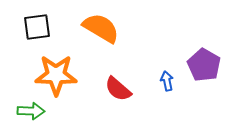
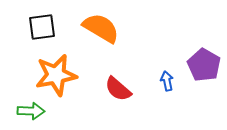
black square: moved 5 px right
orange star: rotated 12 degrees counterclockwise
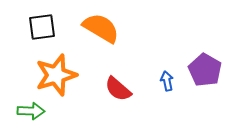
purple pentagon: moved 1 px right, 5 px down
orange star: rotated 6 degrees counterclockwise
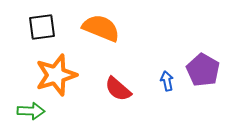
orange semicircle: rotated 9 degrees counterclockwise
purple pentagon: moved 2 px left
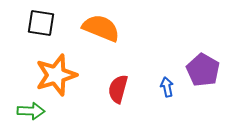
black square: moved 1 px left, 4 px up; rotated 16 degrees clockwise
blue arrow: moved 6 px down
red semicircle: rotated 64 degrees clockwise
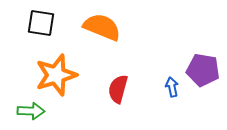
orange semicircle: moved 1 px right, 1 px up
purple pentagon: rotated 20 degrees counterclockwise
blue arrow: moved 5 px right
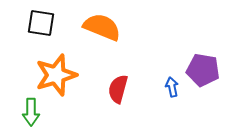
green arrow: moved 1 px down; rotated 88 degrees clockwise
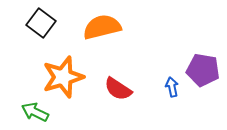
black square: rotated 28 degrees clockwise
orange semicircle: rotated 36 degrees counterclockwise
orange star: moved 7 px right, 2 px down
red semicircle: rotated 72 degrees counterclockwise
green arrow: moved 4 px right; rotated 116 degrees clockwise
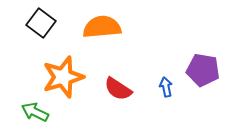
orange semicircle: rotated 9 degrees clockwise
blue arrow: moved 6 px left
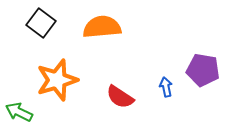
orange star: moved 6 px left, 3 px down
red semicircle: moved 2 px right, 8 px down
green arrow: moved 16 px left
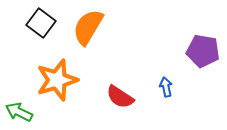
orange semicircle: moved 14 px left; rotated 54 degrees counterclockwise
purple pentagon: moved 19 px up
